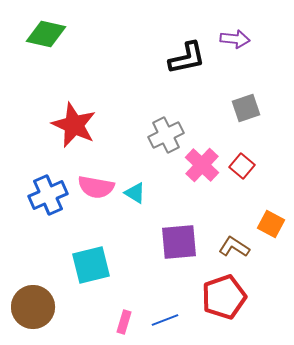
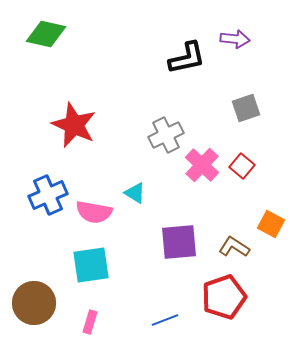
pink semicircle: moved 2 px left, 25 px down
cyan square: rotated 6 degrees clockwise
brown circle: moved 1 px right, 4 px up
pink rectangle: moved 34 px left
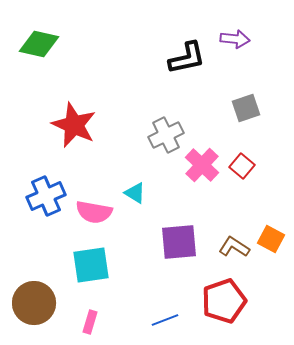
green diamond: moved 7 px left, 10 px down
blue cross: moved 2 px left, 1 px down
orange square: moved 15 px down
red pentagon: moved 4 px down
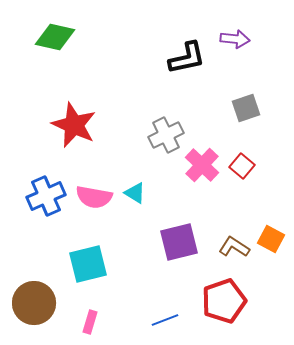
green diamond: moved 16 px right, 7 px up
pink semicircle: moved 15 px up
purple square: rotated 9 degrees counterclockwise
cyan square: moved 3 px left, 1 px up; rotated 6 degrees counterclockwise
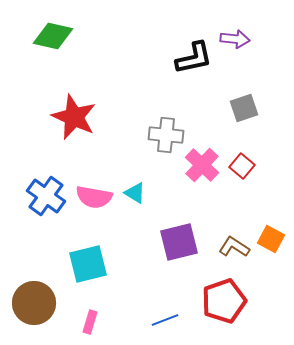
green diamond: moved 2 px left, 1 px up
black L-shape: moved 7 px right
gray square: moved 2 px left
red star: moved 8 px up
gray cross: rotated 32 degrees clockwise
blue cross: rotated 30 degrees counterclockwise
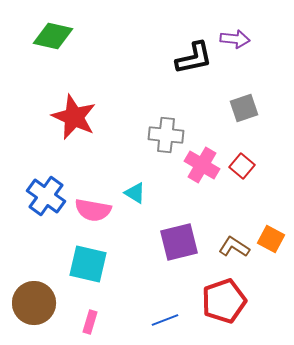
pink cross: rotated 12 degrees counterclockwise
pink semicircle: moved 1 px left, 13 px down
cyan square: rotated 27 degrees clockwise
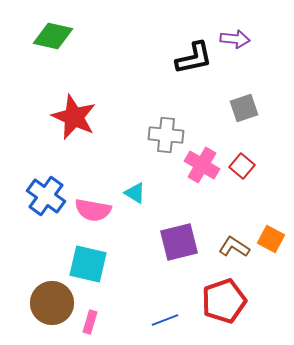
brown circle: moved 18 px right
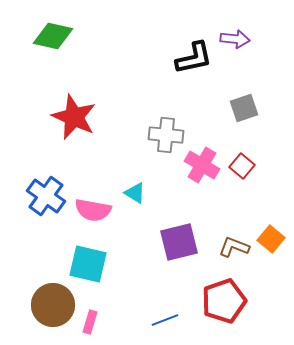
orange square: rotated 12 degrees clockwise
brown L-shape: rotated 12 degrees counterclockwise
brown circle: moved 1 px right, 2 px down
